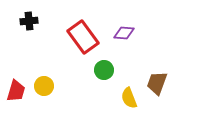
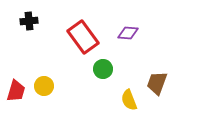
purple diamond: moved 4 px right
green circle: moved 1 px left, 1 px up
yellow semicircle: moved 2 px down
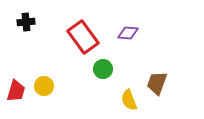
black cross: moved 3 px left, 1 px down
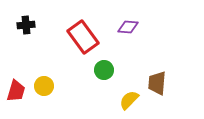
black cross: moved 3 px down
purple diamond: moved 6 px up
green circle: moved 1 px right, 1 px down
brown trapezoid: rotated 15 degrees counterclockwise
yellow semicircle: rotated 65 degrees clockwise
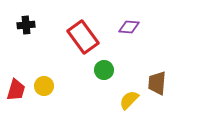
purple diamond: moved 1 px right
red trapezoid: moved 1 px up
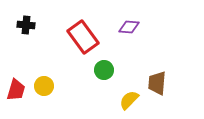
black cross: rotated 12 degrees clockwise
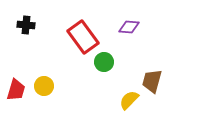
green circle: moved 8 px up
brown trapezoid: moved 5 px left, 2 px up; rotated 10 degrees clockwise
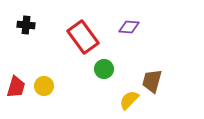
green circle: moved 7 px down
red trapezoid: moved 3 px up
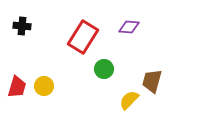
black cross: moved 4 px left, 1 px down
red rectangle: rotated 68 degrees clockwise
red trapezoid: moved 1 px right
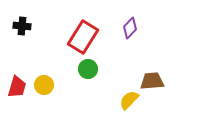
purple diamond: moved 1 px right, 1 px down; rotated 50 degrees counterclockwise
green circle: moved 16 px left
brown trapezoid: rotated 70 degrees clockwise
yellow circle: moved 1 px up
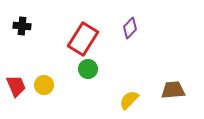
red rectangle: moved 2 px down
brown trapezoid: moved 21 px right, 9 px down
red trapezoid: moved 1 px left, 1 px up; rotated 40 degrees counterclockwise
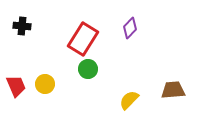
yellow circle: moved 1 px right, 1 px up
